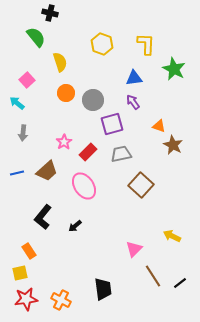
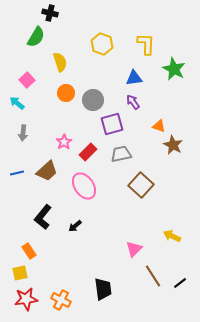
green semicircle: rotated 70 degrees clockwise
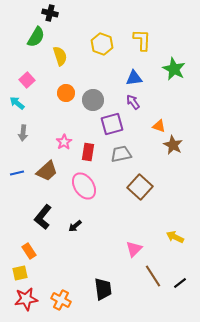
yellow L-shape: moved 4 px left, 4 px up
yellow semicircle: moved 6 px up
red rectangle: rotated 36 degrees counterclockwise
brown square: moved 1 px left, 2 px down
yellow arrow: moved 3 px right, 1 px down
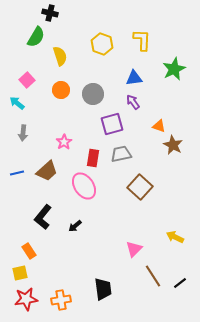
green star: rotated 20 degrees clockwise
orange circle: moved 5 px left, 3 px up
gray circle: moved 6 px up
red rectangle: moved 5 px right, 6 px down
orange cross: rotated 36 degrees counterclockwise
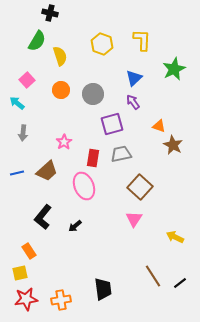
green semicircle: moved 1 px right, 4 px down
blue triangle: rotated 36 degrees counterclockwise
pink ellipse: rotated 12 degrees clockwise
pink triangle: moved 30 px up; rotated 12 degrees counterclockwise
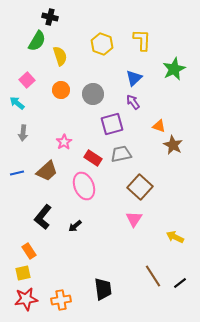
black cross: moved 4 px down
red rectangle: rotated 66 degrees counterclockwise
yellow square: moved 3 px right
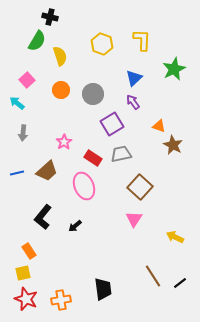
purple square: rotated 15 degrees counterclockwise
red star: rotated 30 degrees clockwise
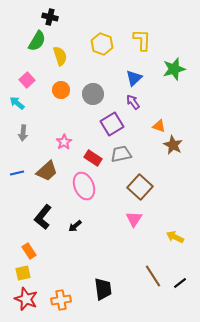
green star: rotated 10 degrees clockwise
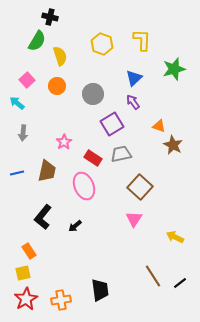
orange circle: moved 4 px left, 4 px up
brown trapezoid: rotated 35 degrees counterclockwise
black trapezoid: moved 3 px left, 1 px down
red star: rotated 20 degrees clockwise
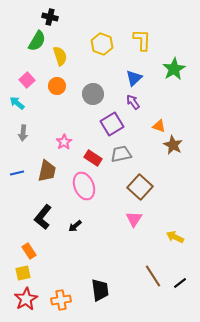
green star: rotated 15 degrees counterclockwise
